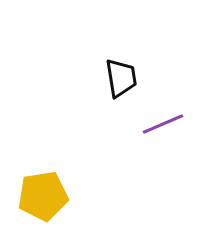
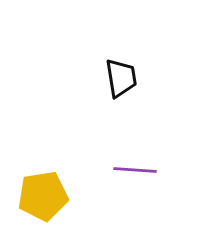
purple line: moved 28 px left, 46 px down; rotated 27 degrees clockwise
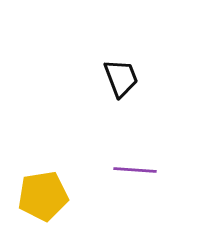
black trapezoid: rotated 12 degrees counterclockwise
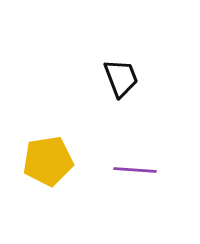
yellow pentagon: moved 5 px right, 35 px up
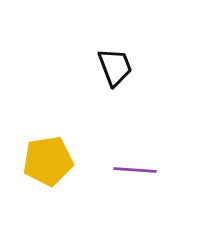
black trapezoid: moved 6 px left, 11 px up
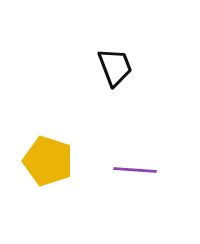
yellow pentagon: rotated 27 degrees clockwise
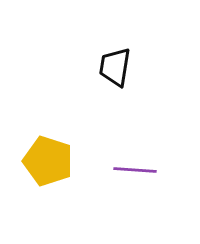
black trapezoid: rotated 150 degrees counterclockwise
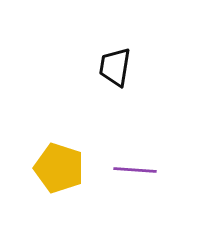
yellow pentagon: moved 11 px right, 7 px down
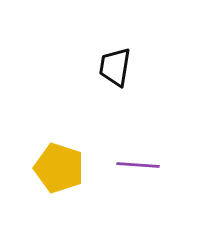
purple line: moved 3 px right, 5 px up
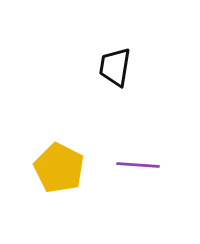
yellow pentagon: rotated 9 degrees clockwise
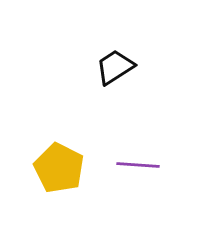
black trapezoid: rotated 48 degrees clockwise
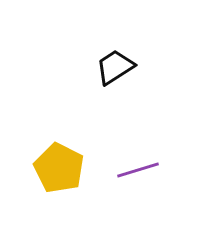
purple line: moved 5 px down; rotated 21 degrees counterclockwise
